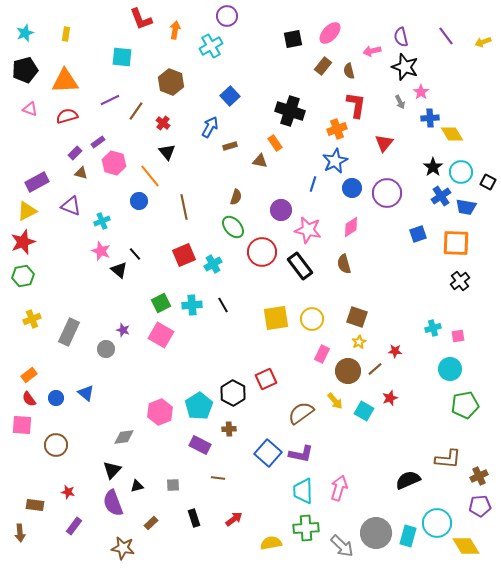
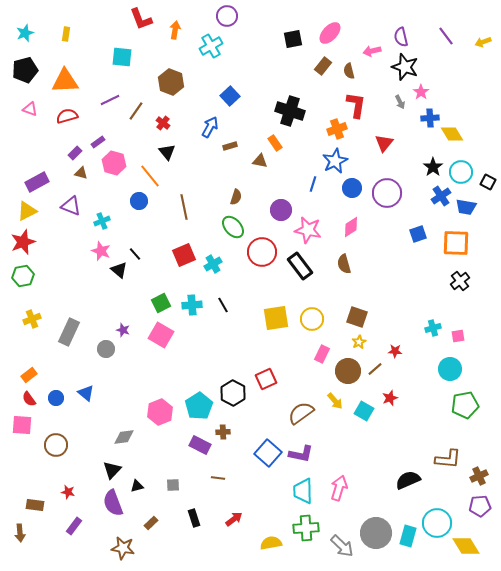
brown cross at (229, 429): moved 6 px left, 3 px down
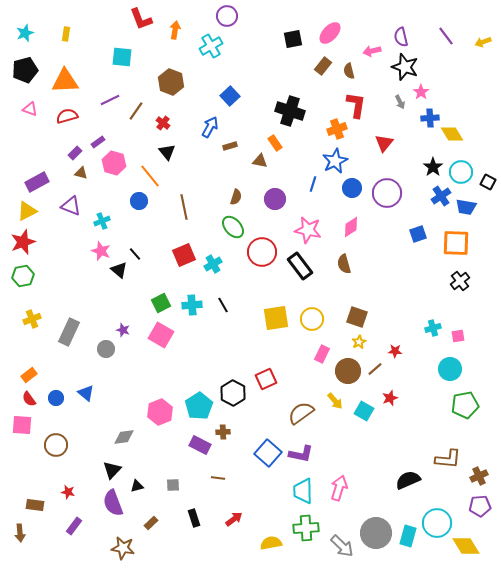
purple circle at (281, 210): moved 6 px left, 11 px up
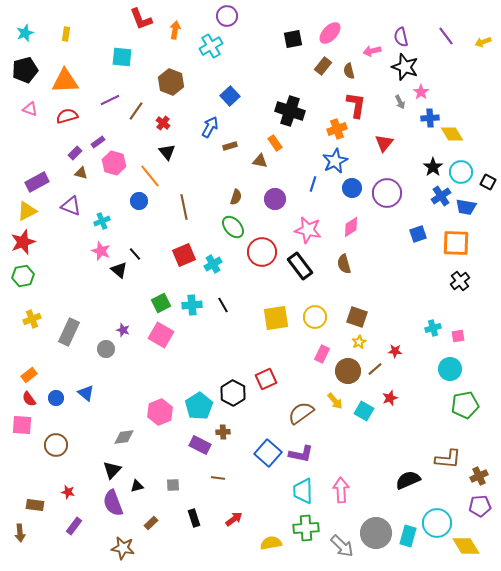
yellow circle at (312, 319): moved 3 px right, 2 px up
pink arrow at (339, 488): moved 2 px right, 2 px down; rotated 20 degrees counterclockwise
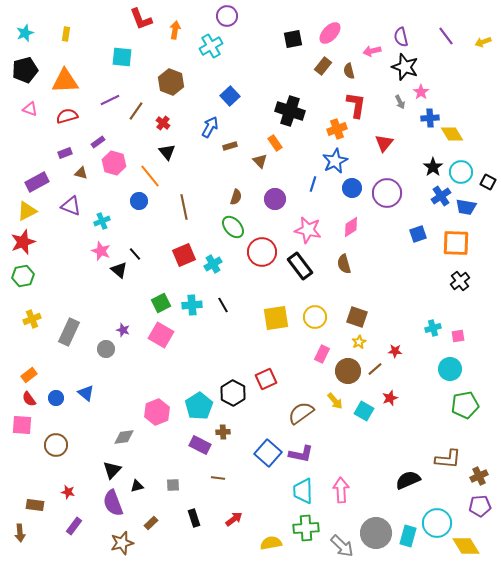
purple rectangle at (75, 153): moved 10 px left; rotated 24 degrees clockwise
brown triangle at (260, 161): rotated 35 degrees clockwise
pink hexagon at (160, 412): moved 3 px left
brown star at (123, 548): moved 1 px left, 5 px up; rotated 25 degrees counterclockwise
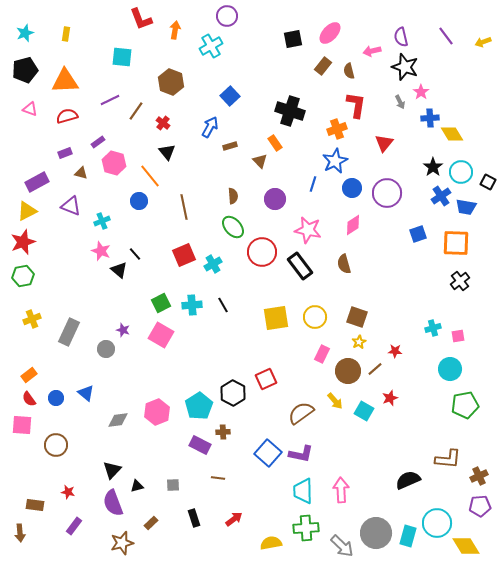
brown semicircle at (236, 197): moved 3 px left, 1 px up; rotated 21 degrees counterclockwise
pink diamond at (351, 227): moved 2 px right, 2 px up
gray diamond at (124, 437): moved 6 px left, 17 px up
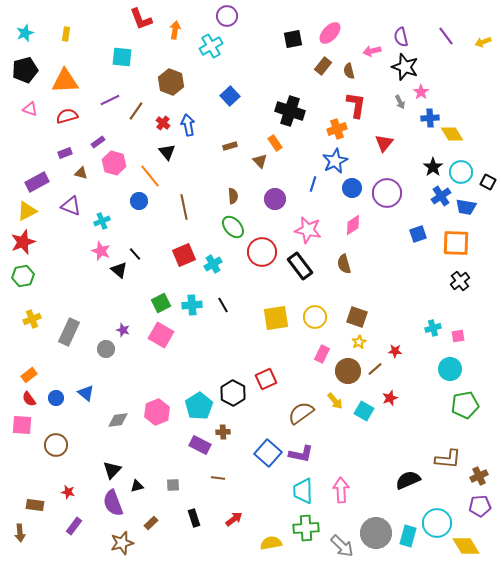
blue arrow at (210, 127): moved 22 px left, 2 px up; rotated 40 degrees counterclockwise
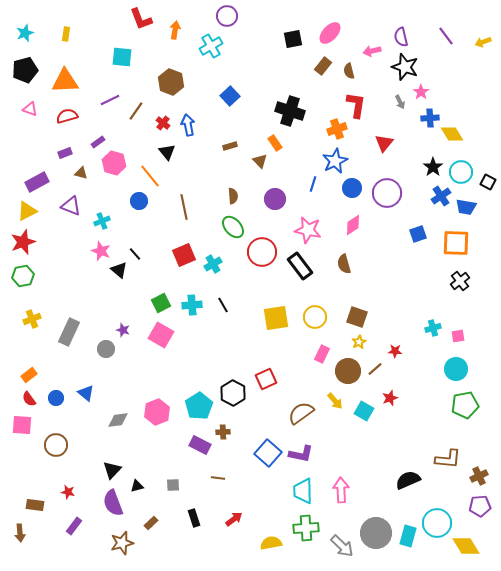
cyan circle at (450, 369): moved 6 px right
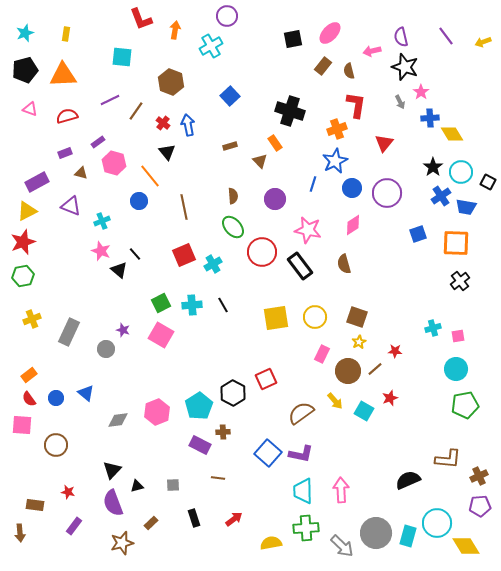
orange triangle at (65, 81): moved 2 px left, 6 px up
